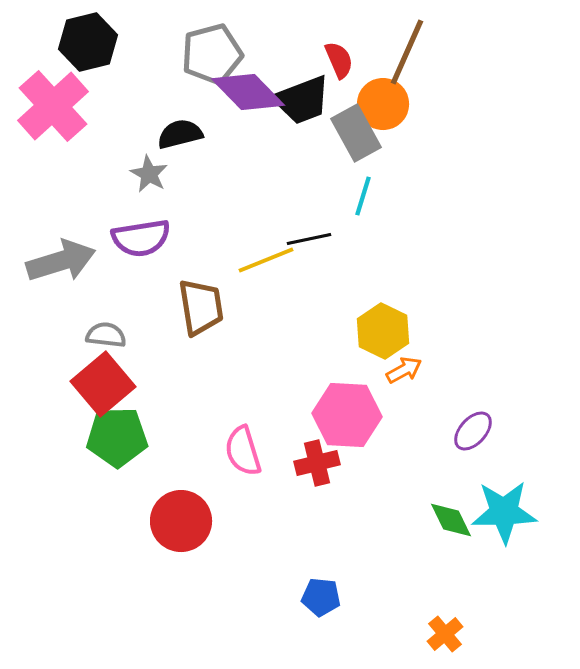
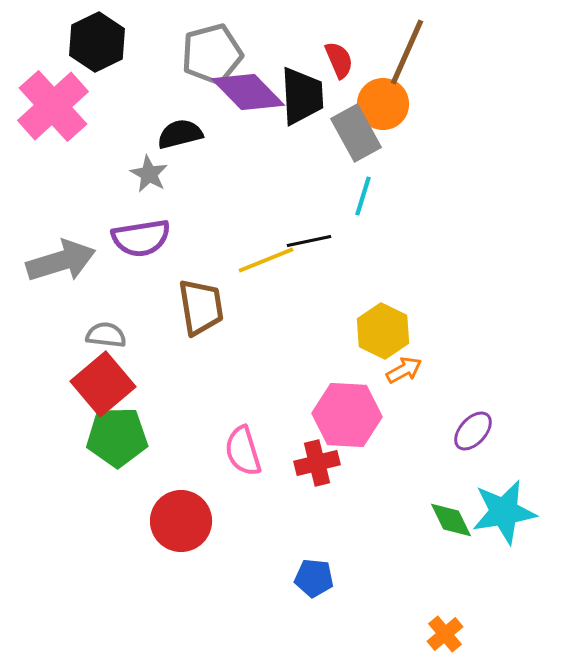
black hexagon: moved 9 px right; rotated 12 degrees counterclockwise
black trapezoid: moved 4 px up; rotated 72 degrees counterclockwise
black line: moved 2 px down
cyan star: rotated 8 degrees counterclockwise
blue pentagon: moved 7 px left, 19 px up
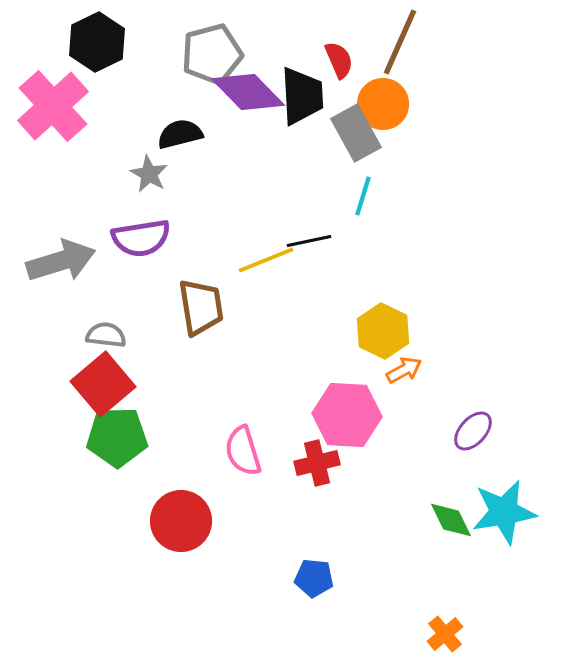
brown line: moved 7 px left, 10 px up
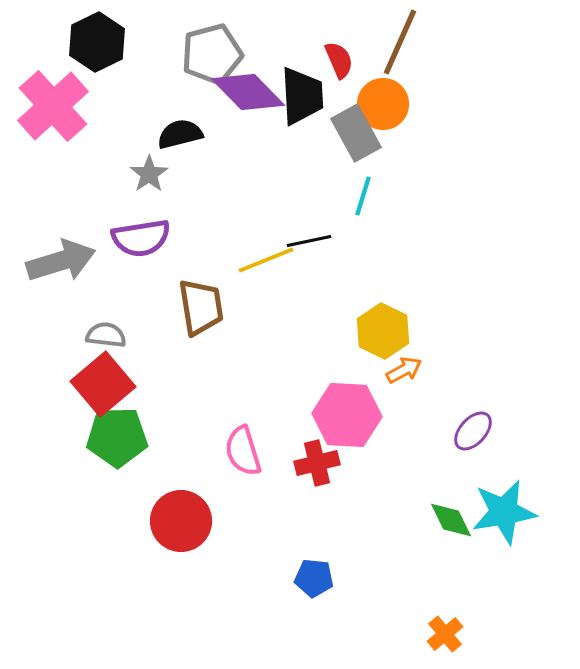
gray star: rotated 9 degrees clockwise
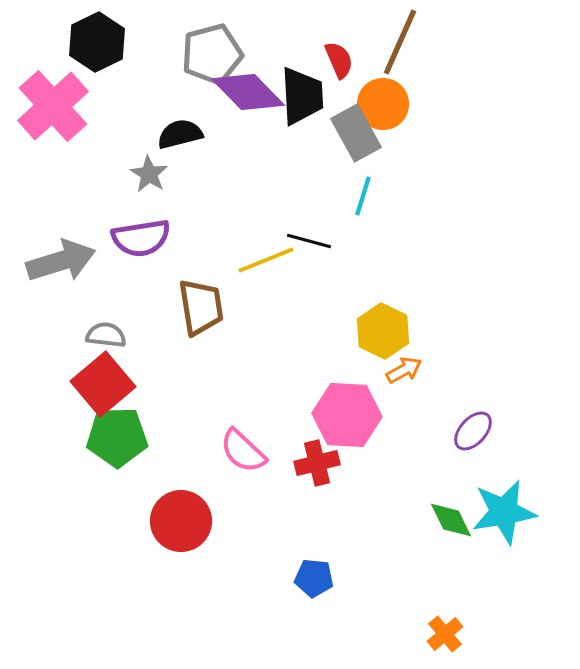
gray star: rotated 6 degrees counterclockwise
black line: rotated 27 degrees clockwise
pink semicircle: rotated 30 degrees counterclockwise
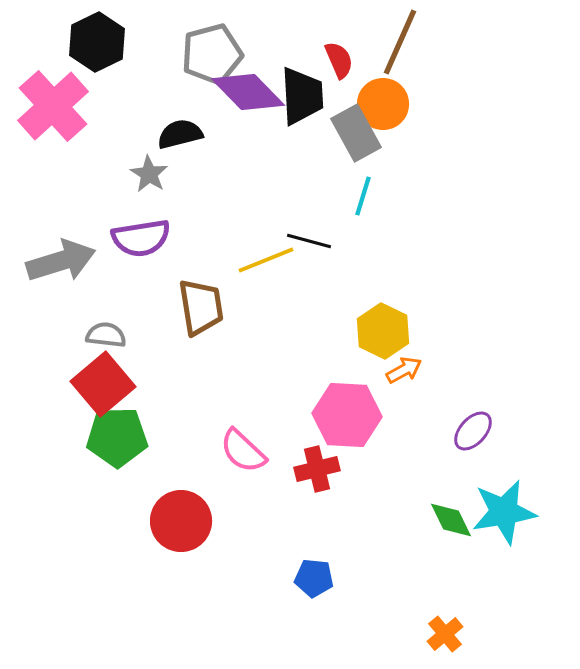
red cross: moved 6 px down
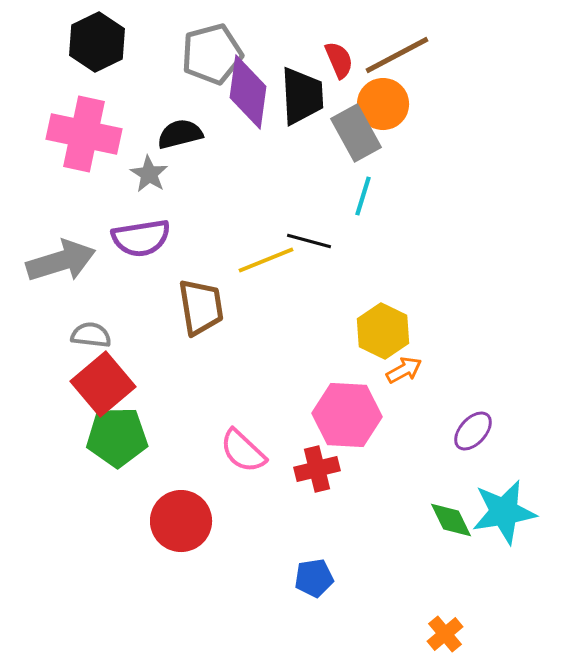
brown line: moved 3 px left, 13 px down; rotated 38 degrees clockwise
purple diamond: rotated 52 degrees clockwise
pink cross: moved 31 px right, 28 px down; rotated 36 degrees counterclockwise
gray semicircle: moved 15 px left
blue pentagon: rotated 15 degrees counterclockwise
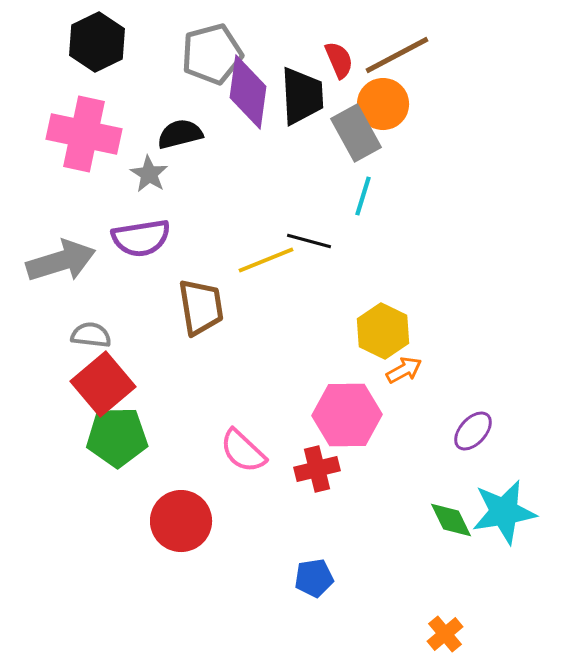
pink hexagon: rotated 4 degrees counterclockwise
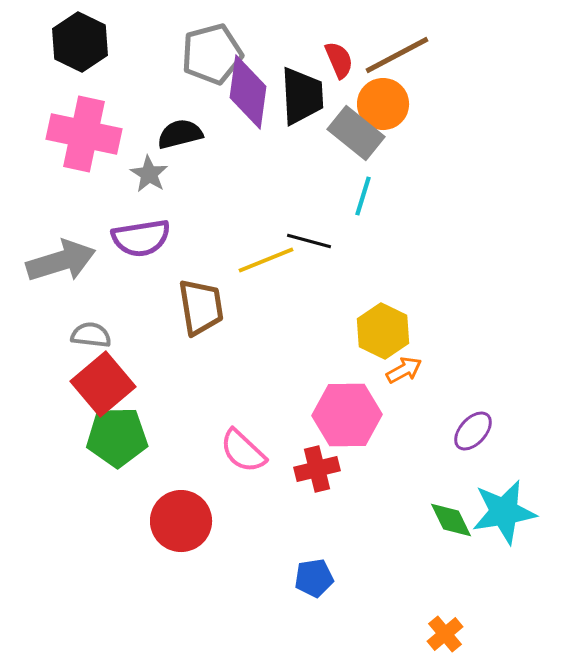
black hexagon: moved 17 px left; rotated 8 degrees counterclockwise
gray rectangle: rotated 22 degrees counterclockwise
